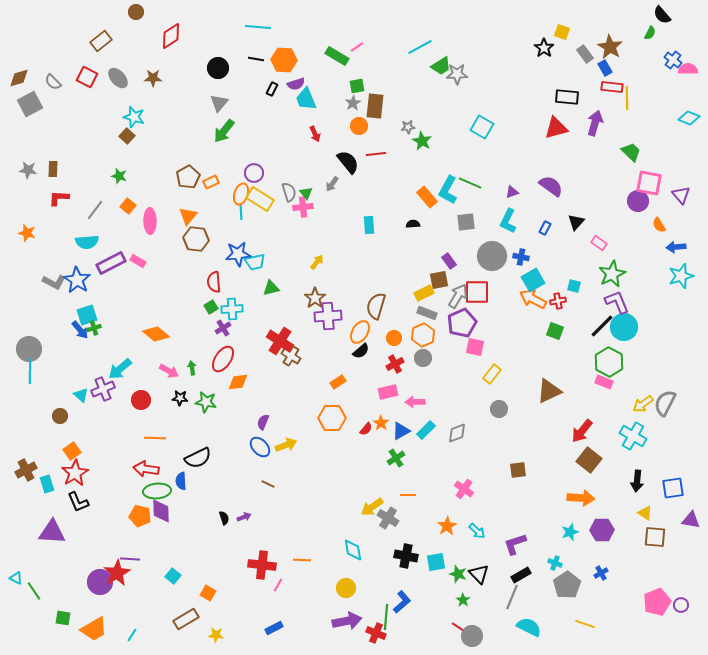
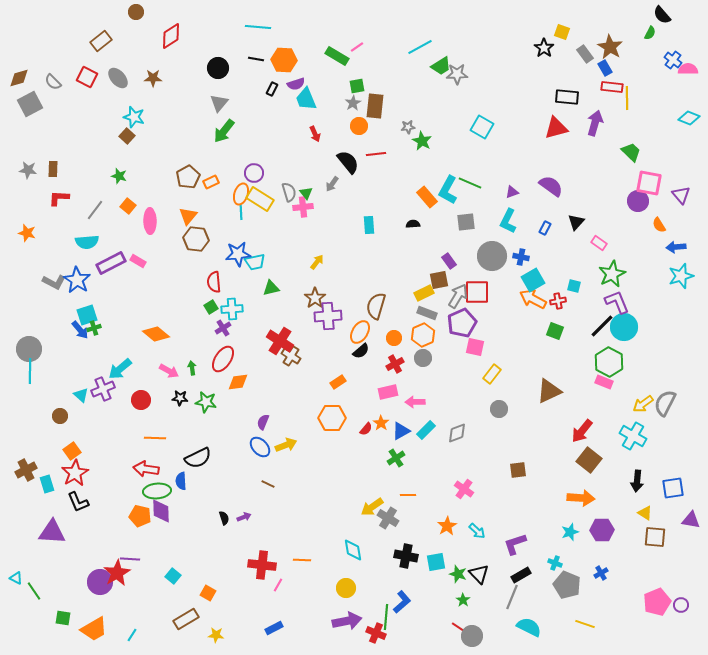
gray pentagon at (567, 585): rotated 16 degrees counterclockwise
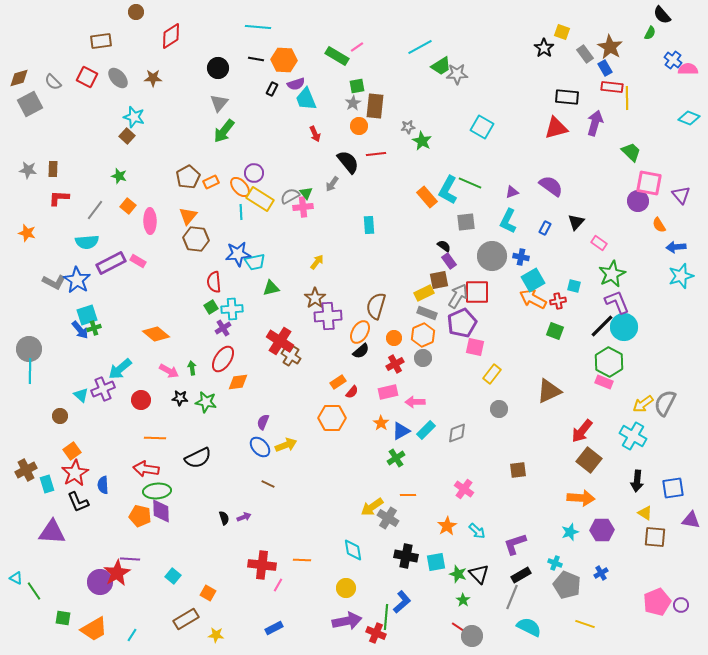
brown rectangle at (101, 41): rotated 30 degrees clockwise
gray semicircle at (289, 192): moved 1 px right, 4 px down; rotated 102 degrees counterclockwise
orange ellipse at (241, 194): moved 1 px left, 7 px up; rotated 60 degrees counterclockwise
black semicircle at (413, 224): moved 31 px right, 22 px down; rotated 40 degrees clockwise
red semicircle at (366, 429): moved 14 px left, 37 px up
blue semicircle at (181, 481): moved 78 px left, 4 px down
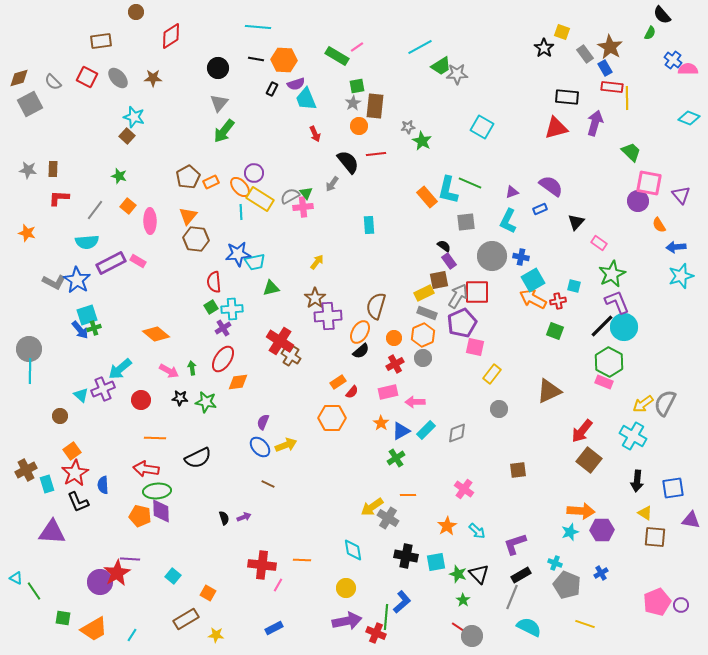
cyan L-shape at (448, 190): rotated 16 degrees counterclockwise
blue rectangle at (545, 228): moved 5 px left, 19 px up; rotated 40 degrees clockwise
orange arrow at (581, 498): moved 13 px down
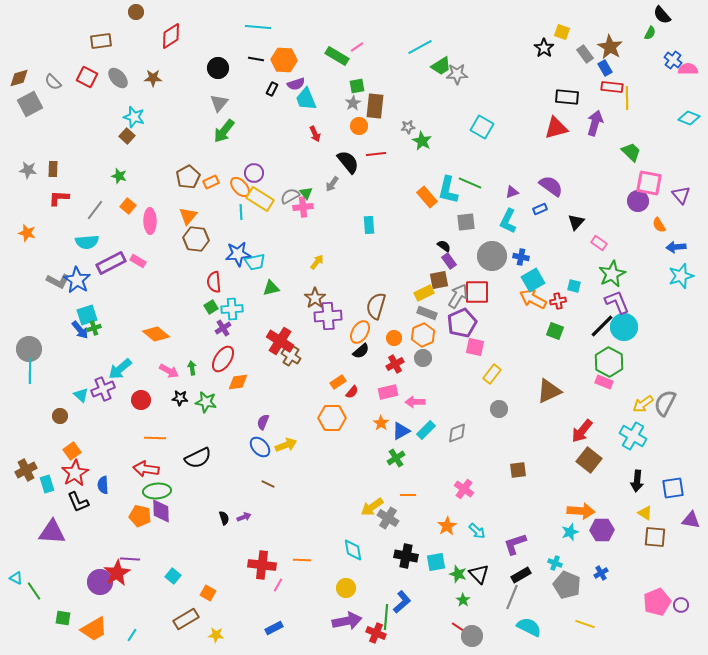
gray L-shape at (54, 282): moved 4 px right, 1 px up
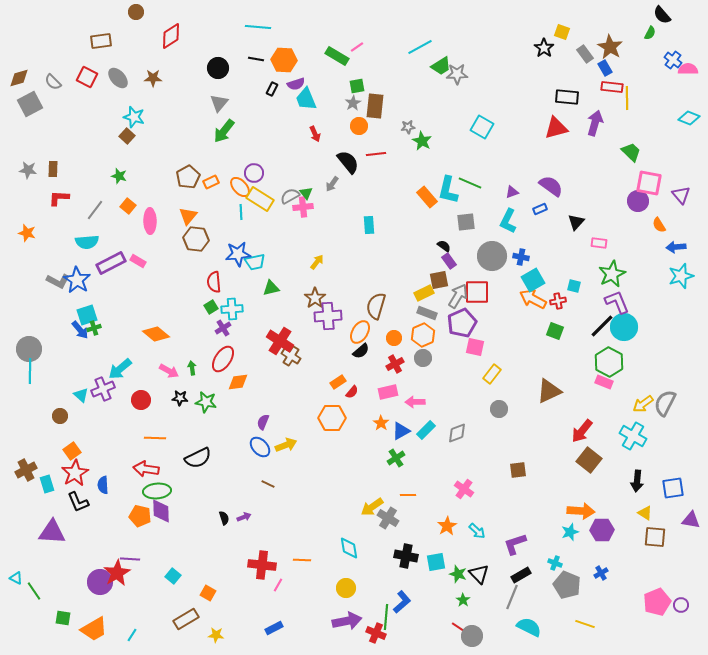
pink rectangle at (599, 243): rotated 28 degrees counterclockwise
cyan diamond at (353, 550): moved 4 px left, 2 px up
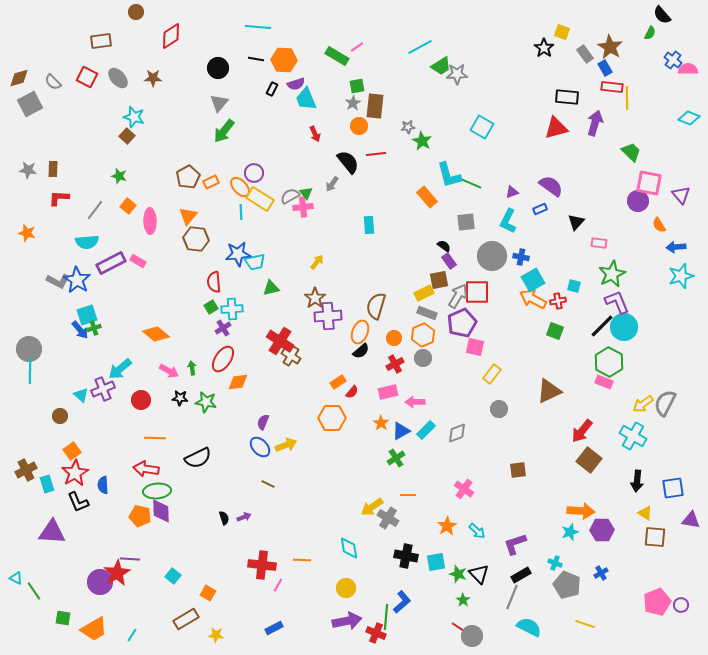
cyan L-shape at (448, 190): moved 1 px right, 15 px up; rotated 28 degrees counterclockwise
orange ellipse at (360, 332): rotated 10 degrees counterclockwise
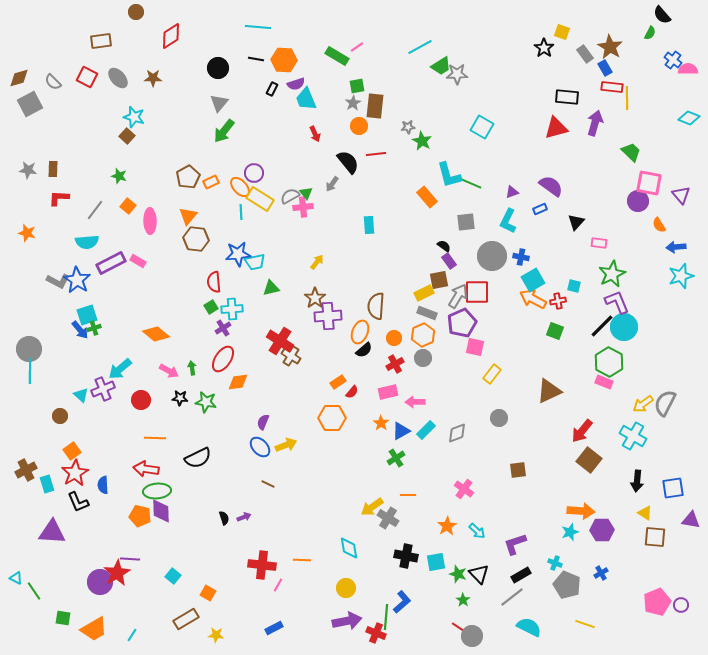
brown semicircle at (376, 306): rotated 12 degrees counterclockwise
black semicircle at (361, 351): moved 3 px right, 1 px up
gray circle at (499, 409): moved 9 px down
gray line at (512, 597): rotated 30 degrees clockwise
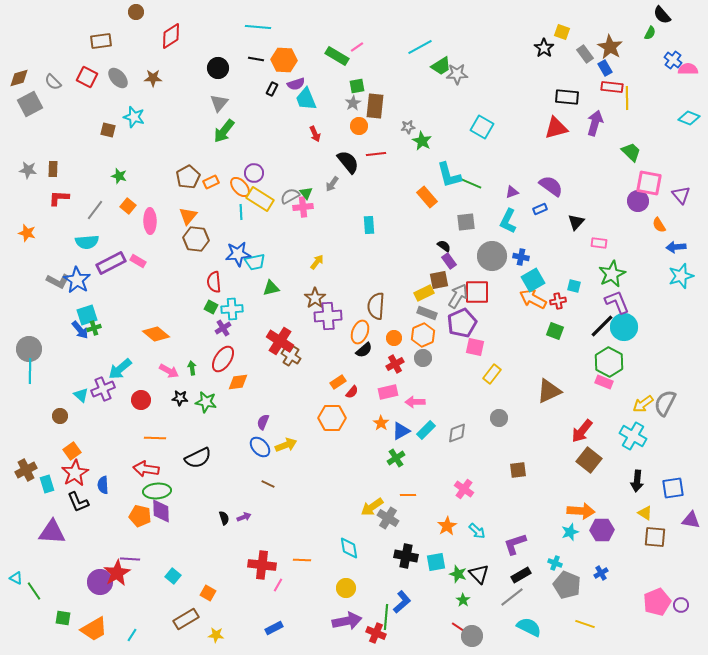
brown square at (127, 136): moved 19 px left, 6 px up; rotated 28 degrees counterclockwise
green square at (211, 307): rotated 32 degrees counterclockwise
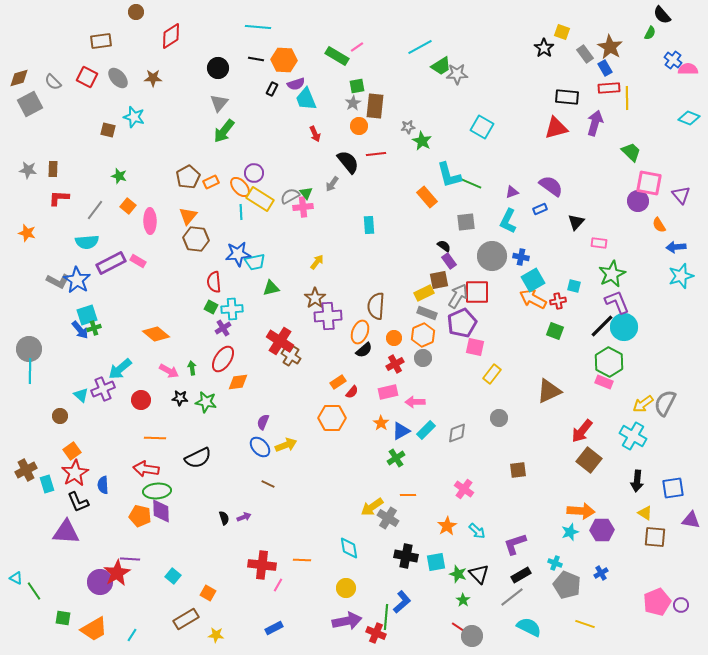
red rectangle at (612, 87): moved 3 px left, 1 px down; rotated 10 degrees counterclockwise
purple triangle at (52, 532): moved 14 px right
